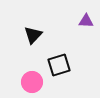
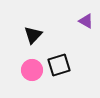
purple triangle: rotated 28 degrees clockwise
pink circle: moved 12 px up
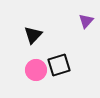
purple triangle: rotated 42 degrees clockwise
pink circle: moved 4 px right
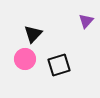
black triangle: moved 1 px up
pink circle: moved 11 px left, 11 px up
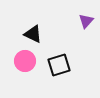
black triangle: rotated 48 degrees counterclockwise
pink circle: moved 2 px down
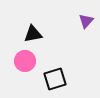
black triangle: rotated 36 degrees counterclockwise
black square: moved 4 px left, 14 px down
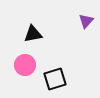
pink circle: moved 4 px down
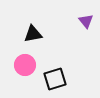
purple triangle: rotated 21 degrees counterclockwise
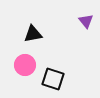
black square: moved 2 px left; rotated 35 degrees clockwise
